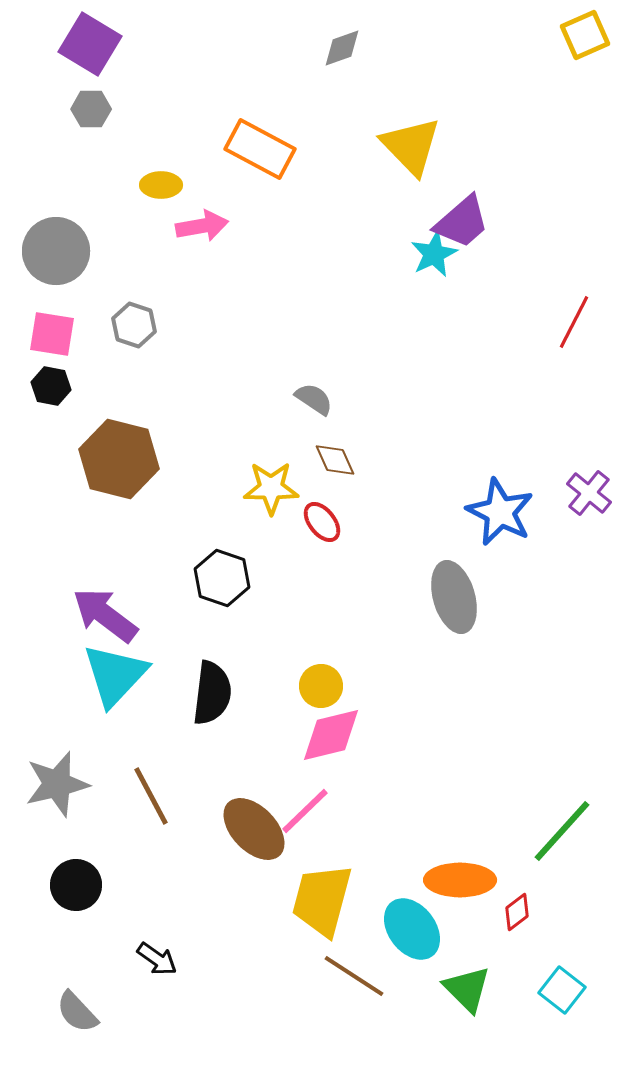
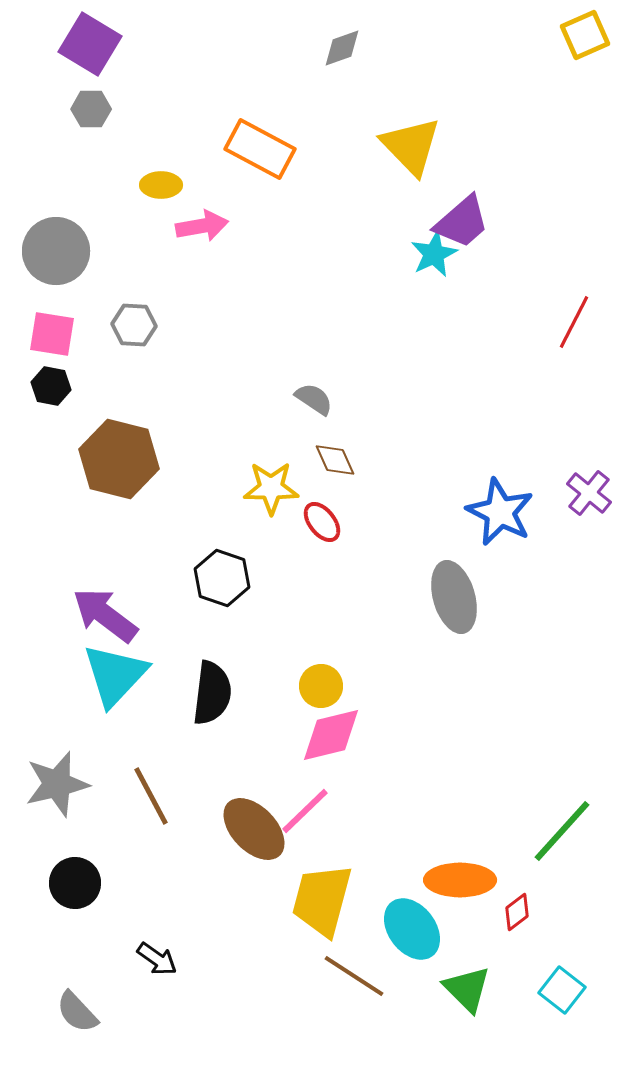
gray hexagon at (134, 325): rotated 15 degrees counterclockwise
black circle at (76, 885): moved 1 px left, 2 px up
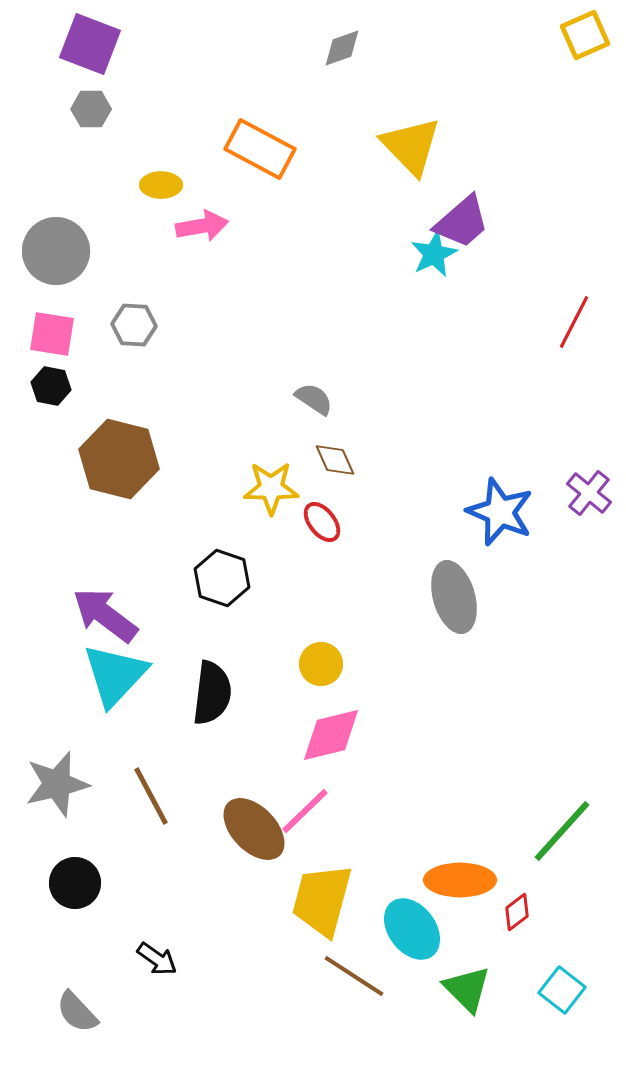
purple square at (90, 44): rotated 10 degrees counterclockwise
blue star at (500, 512): rotated 4 degrees counterclockwise
yellow circle at (321, 686): moved 22 px up
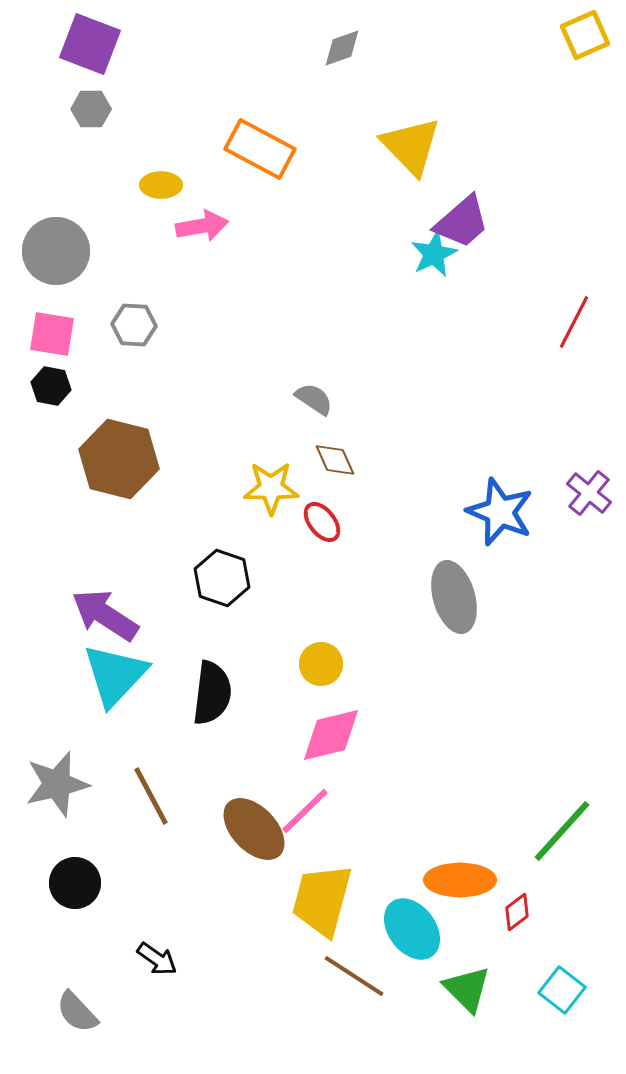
purple arrow at (105, 615): rotated 4 degrees counterclockwise
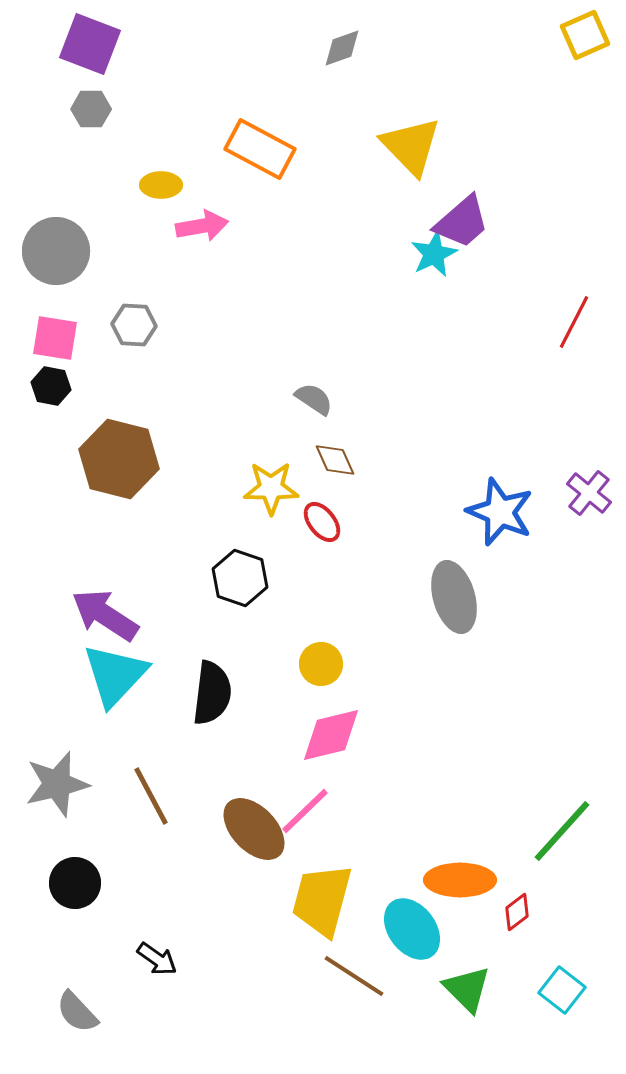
pink square at (52, 334): moved 3 px right, 4 px down
black hexagon at (222, 578): moved 18 px right
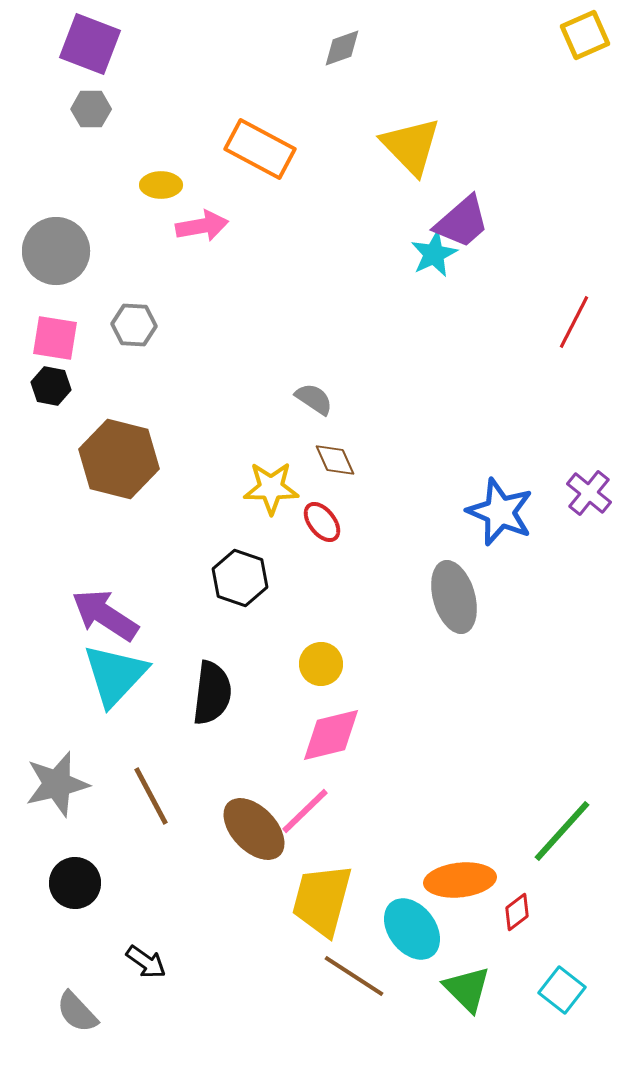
orange ellipse at (460, 880): rotated 6 degrees counterclockwise
black arrow at (157, 959): moved 11 px left, 3 px down
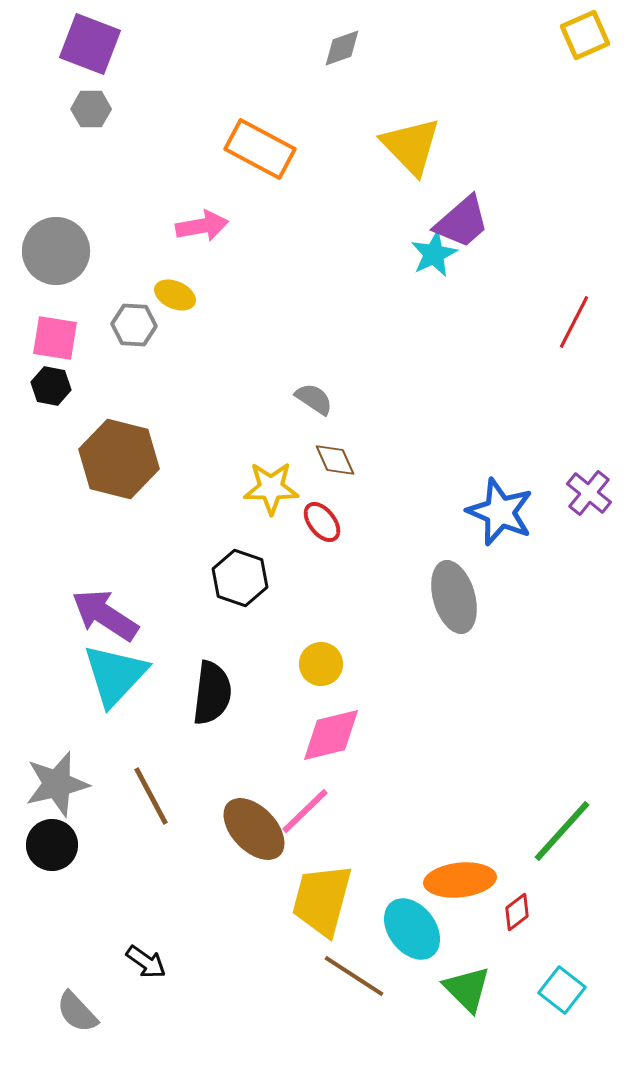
yellow ellipse at (161, 185): moved 14 px right, 110 px down; rotated 24 degrees clockwise
black circle at (75, 883): moved 23 px left, 38 px up
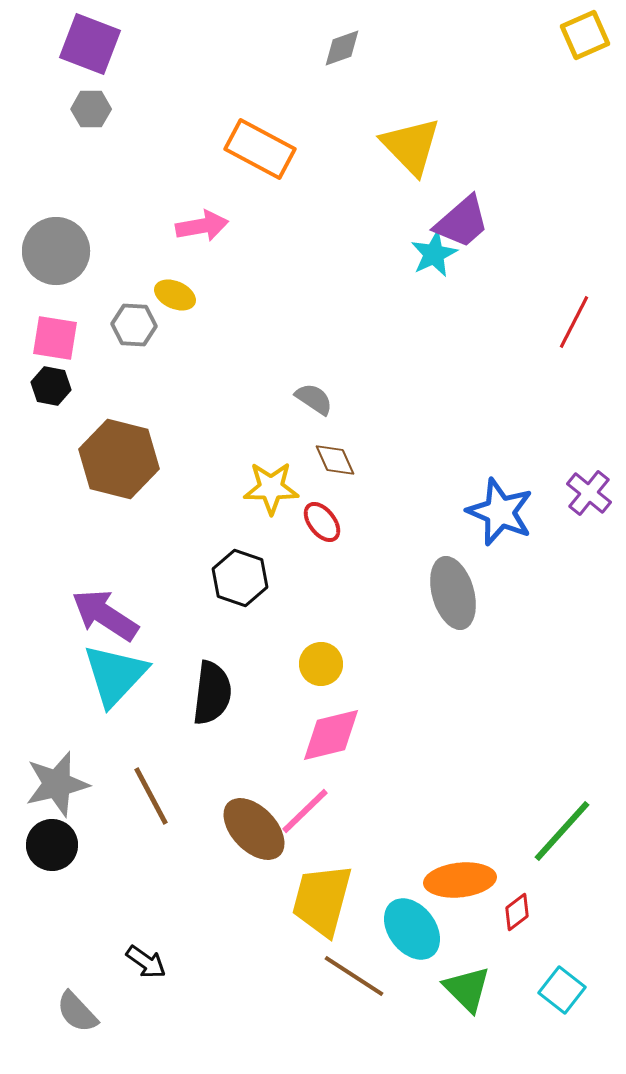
gray ellipse at (454, 597): moved 1 px left, 4 px up
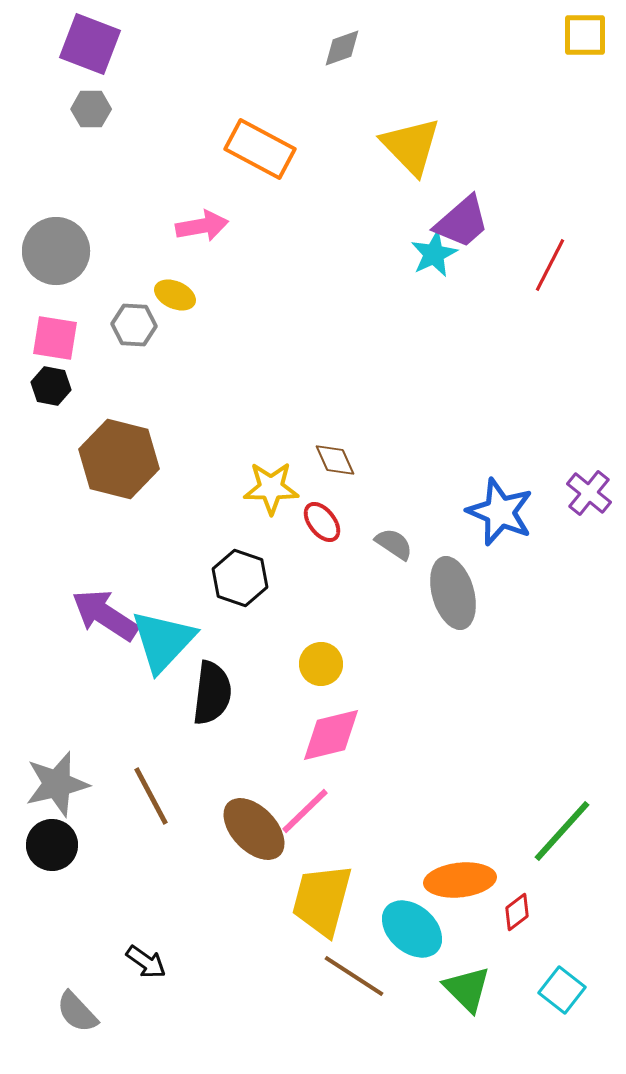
yellow square at (585, 35): rotated 24 degrees clockwise
red line at (574, 322): moved 24 px left, 57 px up
gray semicircle at (314, 399): moved 80 px right, 145 px down
cyan triangle at (115, 675): moved 48 px right, 34 px up
cyan ellipse at (412, 929): rotated 12 degrees counterclockwise
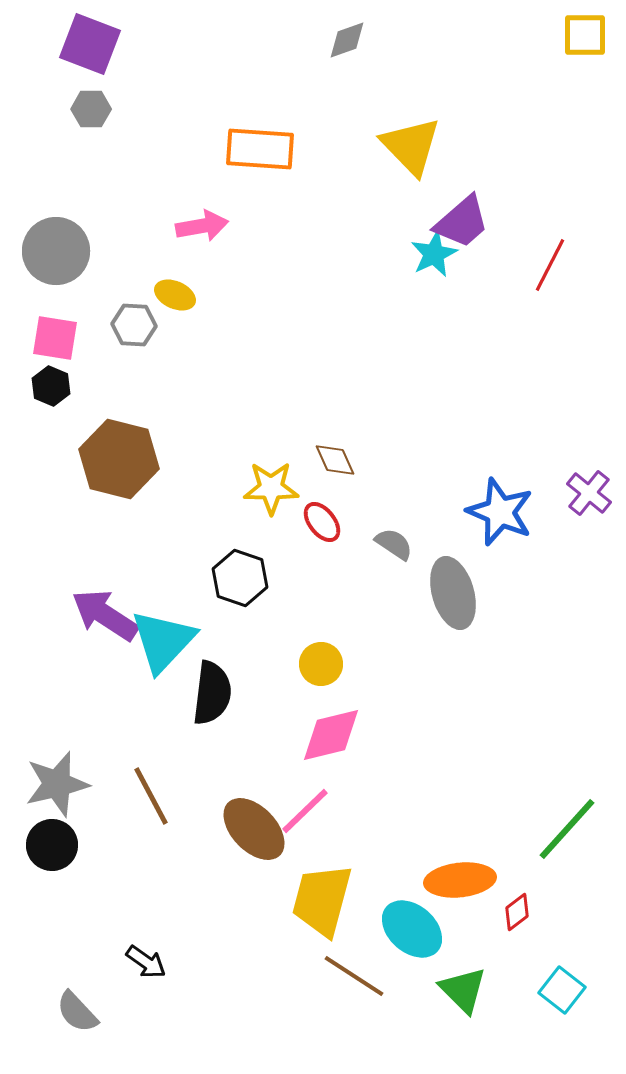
gray diamond at (342, 48): moved 5 px right, 8 px up
orange rectangle at (260, 149): rotated 24 degrees counterclockwise
black hexagon at (51, 386): rotated 12 degrees clockwise
green line at (562, 831): moved 5 px right, 2 px up
green triangle at (467, 989): moved 4 px left, 1 px down
